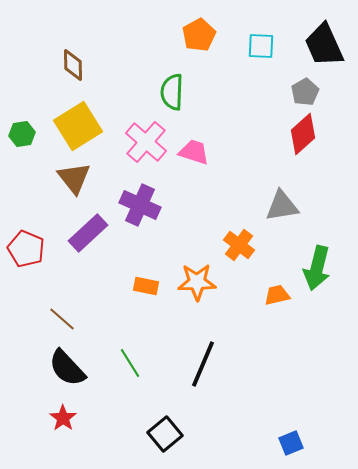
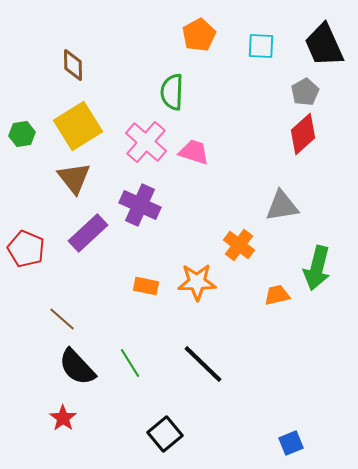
black line: rotated 69 degrees counterclockwise
black semicircle: moved 10 px right, 1 px up
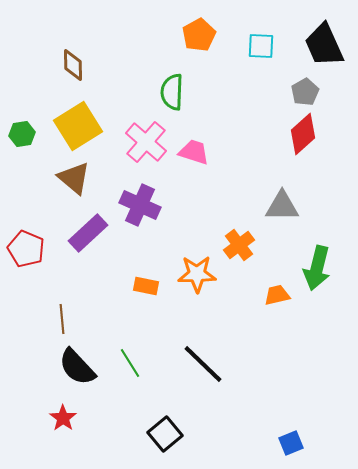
brown triangle: rotated 12 degrees counterclockwise
gray triangle: rotated 9 degrees clockwise
orange cross: rotated 16 degrees clockwise
orange star: moved 8 px up
brown line: rotated 44 degrees clockwise
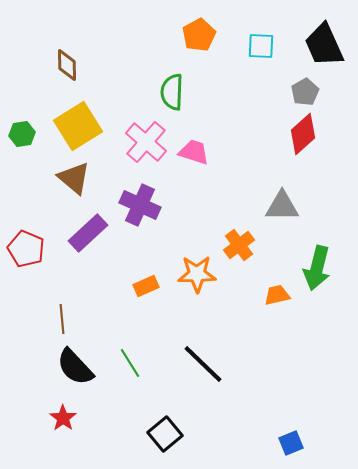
brown diamond: moved 6 px left
orange rectangle: rotated 35 degrees counterclockwise
black semicircle: moved 2 px left
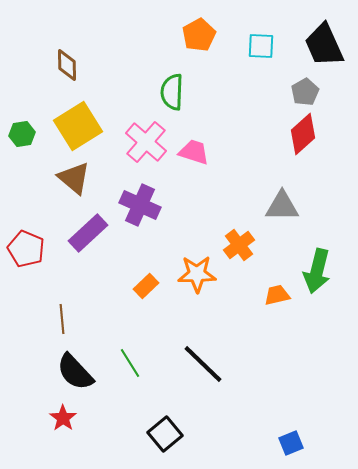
green arrow: moved 3 px down
orange rectangle: rotated 20 degrees counterclockwise
black semicircle: moved 5 px down
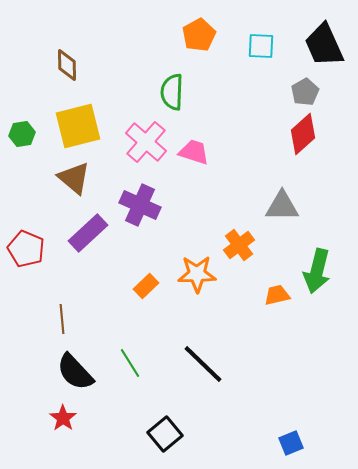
yellow square: rotated 18 degrees clockwise
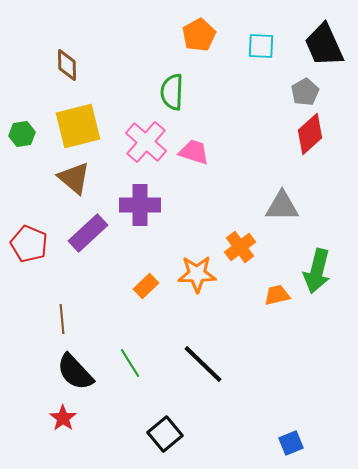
red diamond: moved 7 px right
purple cross: rotated 24 degrees counterclockwise
orange cross: moved 1 px right, 2 px down
red pentagon: moved 3 px right, 5 px up
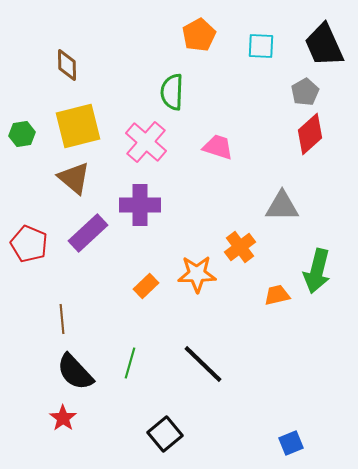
pink trapezoid: moved 24 px right, 5 px up
green line: rotated 48 degrees clockwise
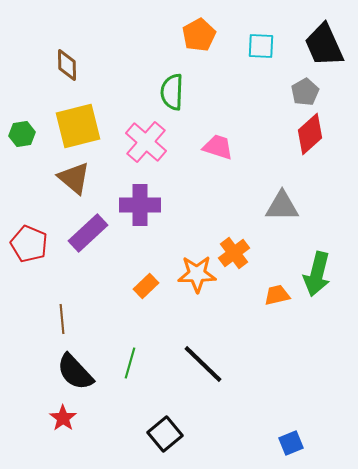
orange cross: moved 6 px left, 6 px down
green arrow: moved 3 px down
